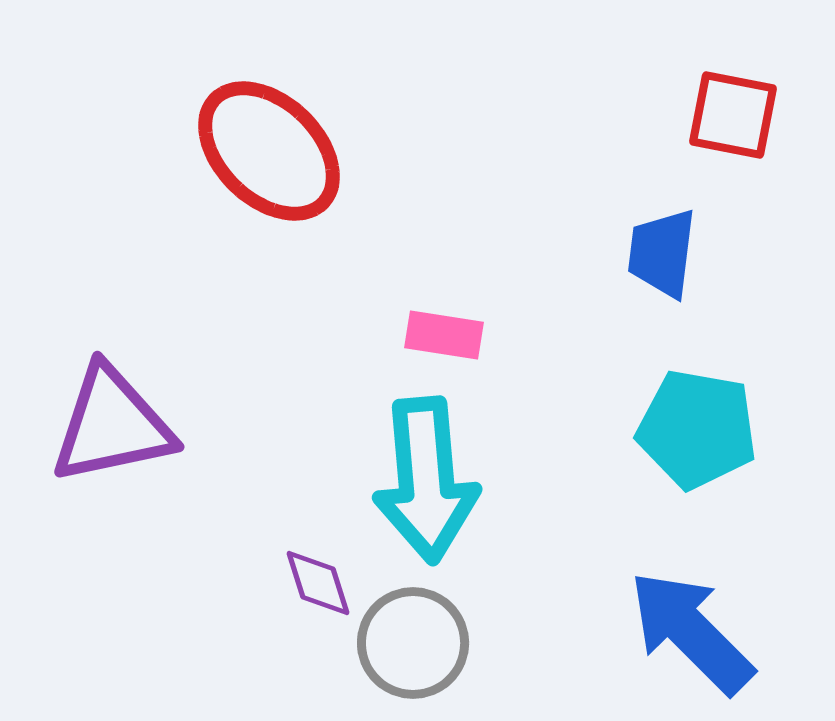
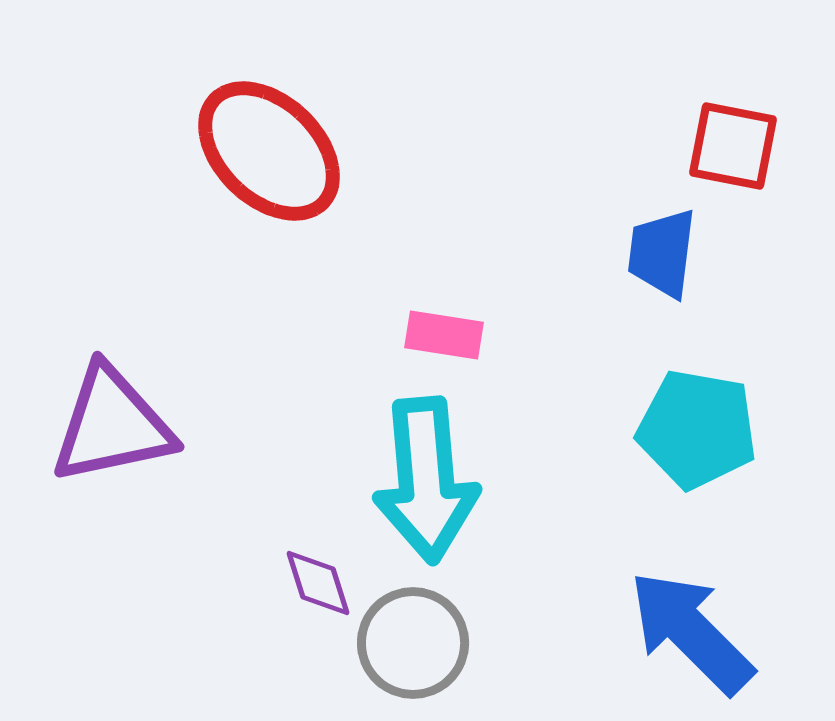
red square: moved 31 px down
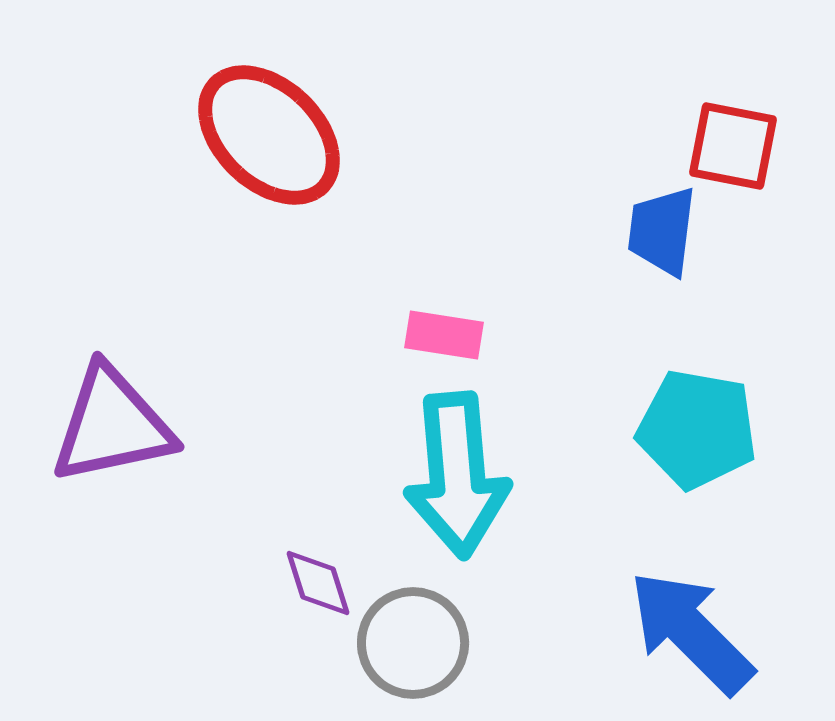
red ellipse: moved 16 px up
blue trapezoid: moved 22 px up
cyan arrow: moved 31 px right, 5 px up
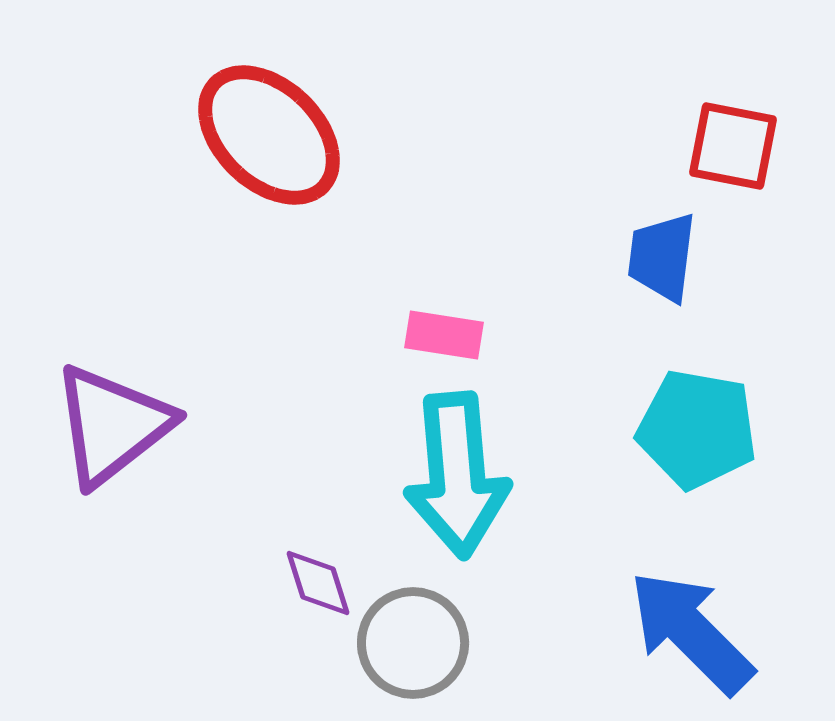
blue trapezoid: moved 26 px down
purple triangle: rotated 26 degrees counterclockwise
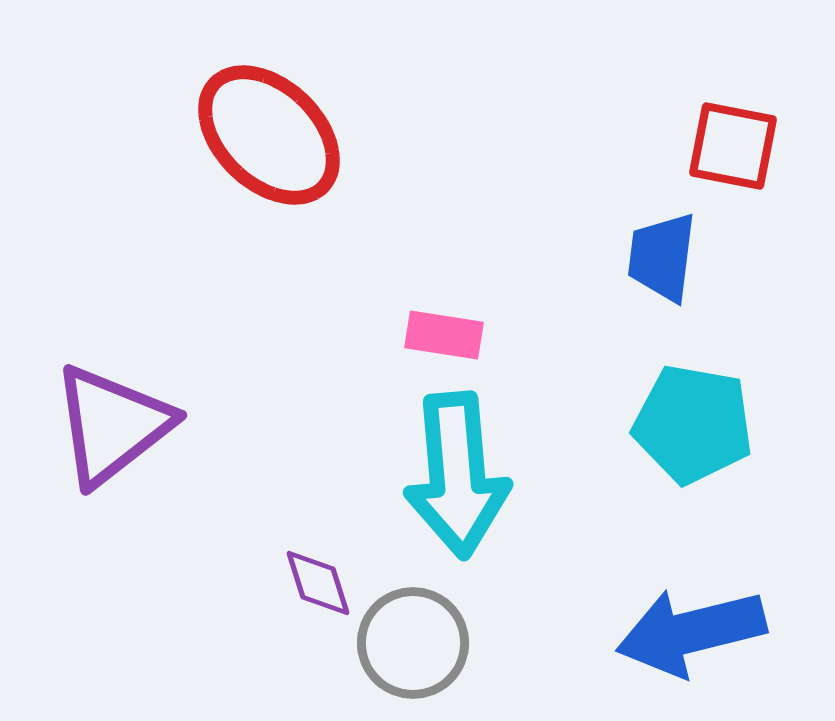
cyan pentagon: moved 4 px left, 5 px up
blue arrow: rotated 59 degrees counterclockwise
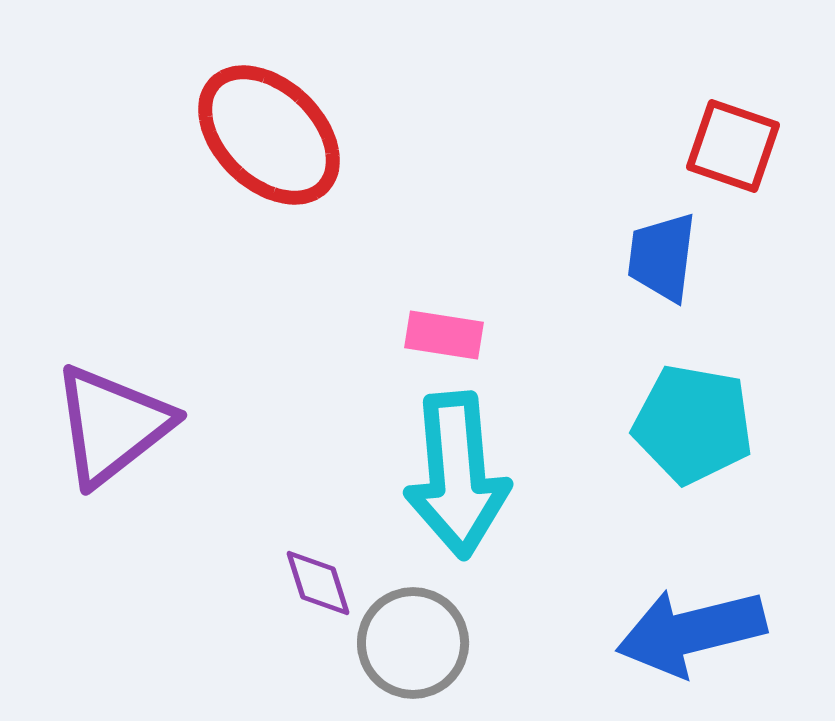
red square: rotated 8 degrees clockwise
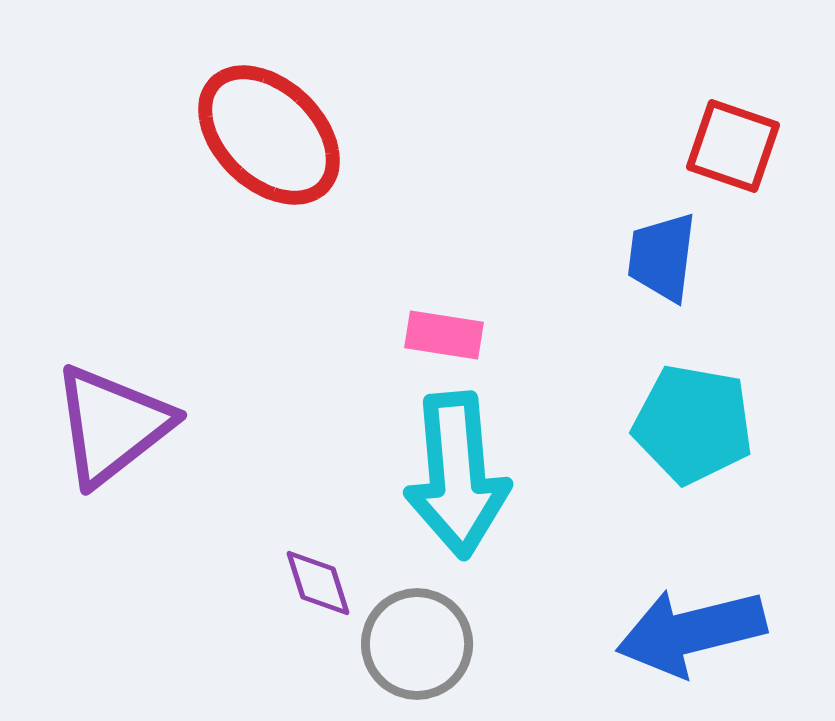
gray circle: moved 4 px right, 1 px down
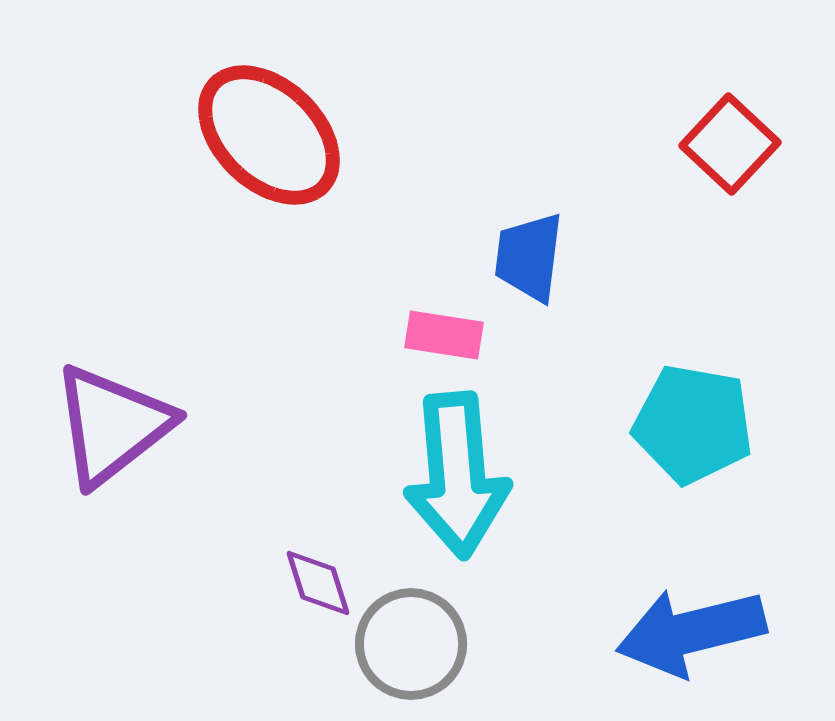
red square: moved 3 px left, 2 px up; rotated 24 degrees clockwise
blue trapezoid: moved 133 px left
gray circle: moved 6 px left
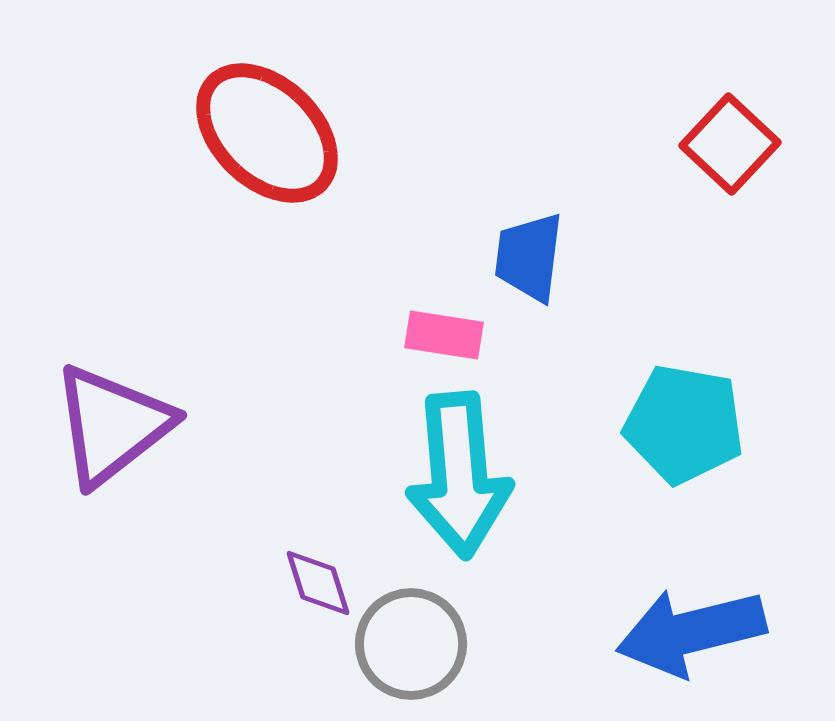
red ellipse: moved 2 px left, 2 px up
cyan pentagon: moved 9 px left
cyan arrow: moved 2 px right
